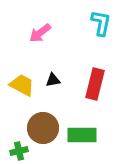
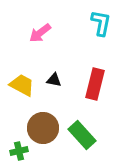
black triangle: moved 1 px right; rotated 21 degrees clockwise
green rectangle: rotated 48 degrees clockwise
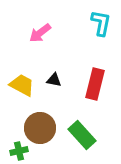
brown circle: moved 3 px left
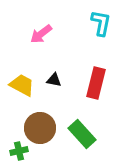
pink arrow: moved 1 px right, 1 px down
red rectangle: moved 1 px right, 1 px up
green rectangle: moved 1 px up
